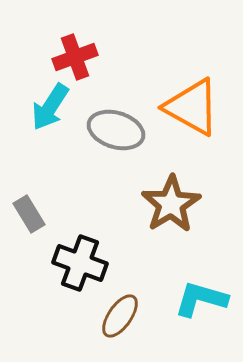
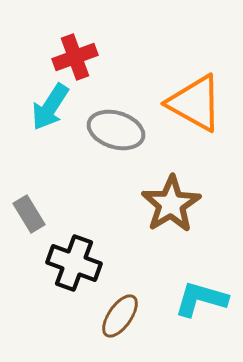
orange triangle: moved 3 px right, 4 px up
black cross: moved 6 px left
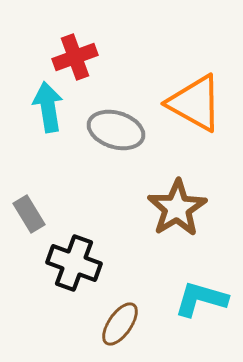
cyan arrow: moved 2 px left; rotated 138 degrees clockwise
brown star: moved 6 px right, 4 px down
brown ellipse: moved 8 px down
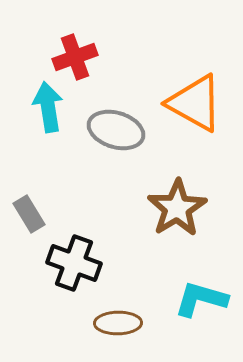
brown ellipse: moved 2 px left, 1 px up; rotated 54 degrees clockwise
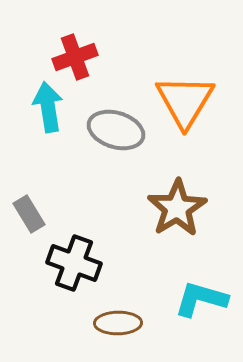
orange triangle: moved 10 px left, 2 px up; rotated 32 degrees clockwise
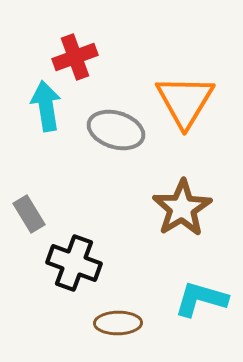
cyan arrow: moved 2 px left, 1 px up
brown star: moved 5 px right
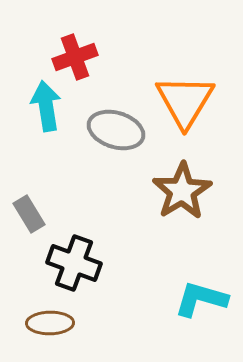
brown star: moved 17 px up
brown ellipse: moved 68 px left
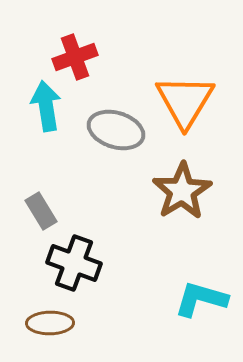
gray rectangle: moved 12 px right, 3 px up
